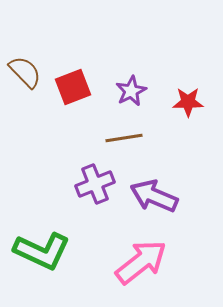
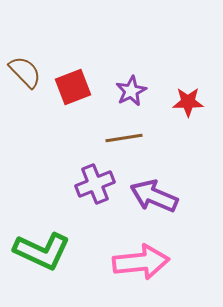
pink arrow: rotated 32 degrees clockwise
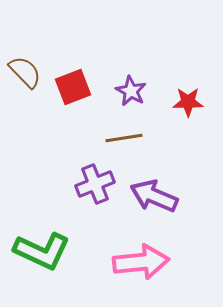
purple star: rotated 16 degrees counterclockwise
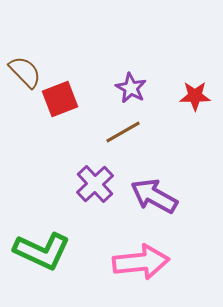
red square: moved 13 px left, 12 px down
purple star: moved 3 px up
red star: moved 7 px right, 6 px up
brown line: moved 1 px left, 6 px up; rotated 21 degrees counterclockwise
purple cross: rotated 21 degrees counterclockwise
purple arrow: rotated 6 degrees clockwise
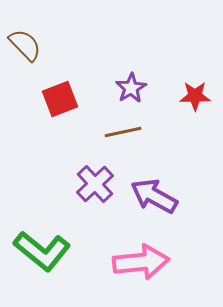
brown semicircle: moved 27 px up
purple star: rotated 12 degrees clockwise
brown line: rotated 18 degrees clockwise
green L-shape: rotated 14 degrees clockwise
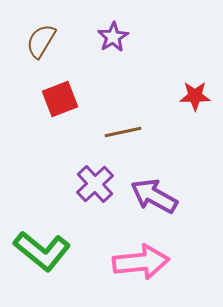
brown semicircle: moved 16 px right, 4 px up; rotated 105 degrees counterclockwise
purple star: moved 18 px left, 51 px up
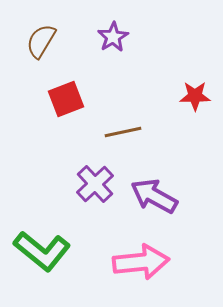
red square: moved 6 px right
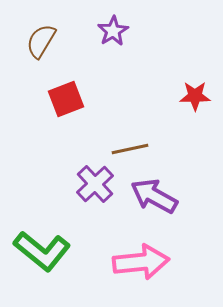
purple star: moved 6 px up
brown line: moved 7 px right, 17 px down
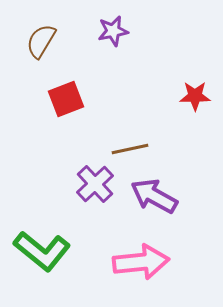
purple star: rotated 20 degrees clockwise
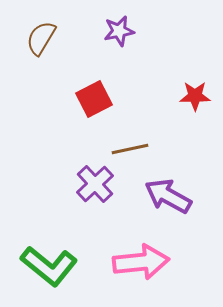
purple star: moved 6 px right
brown semicircle: moved 3 px up
red square: moved 28 px right; rotated 6 degrees counterclockwise
purple arrow: moved 14 px right
green L-shape: moved 7 px right, 15 px down
